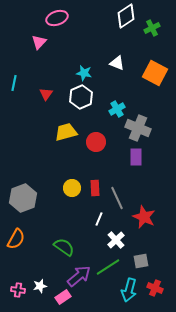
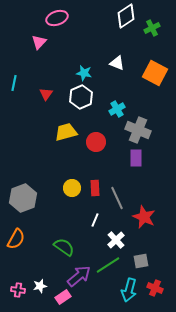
gray cross: moved 2 px down
purple rectangle: moved 1 px down
white line: moved 4 px left, 1 px down
green line: moved 2 px up
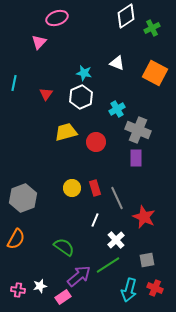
red rectangle: rotated 14 degrees counterclockwise
gray square: moved 6 px right, 1 px up
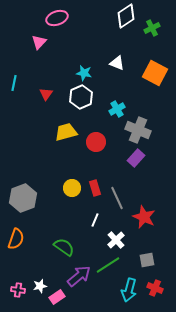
purple rectangle: rotated 42 degrees clockwise
orange semicircle: rotated 10 degrees counterclockwise
pink rectangle: moved 6 px left
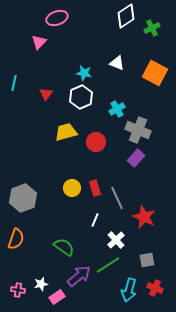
white star: moved 1 px right, 2 px up
